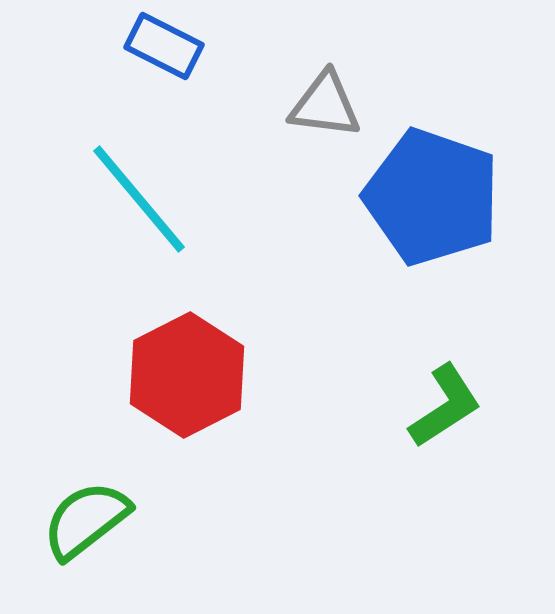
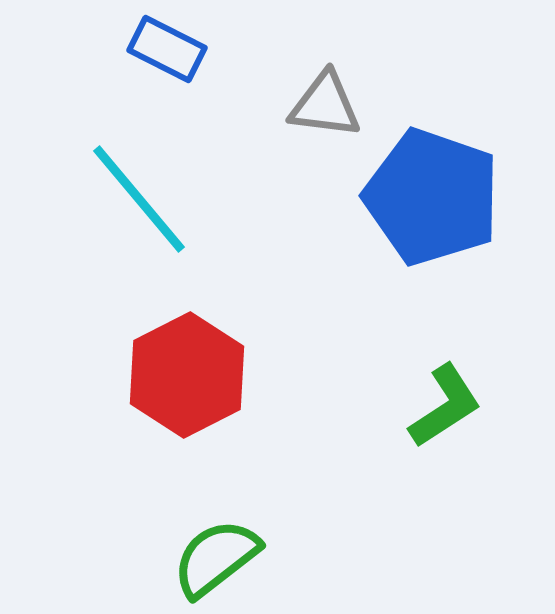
blue rectangle: moved 3 px right, 3 px down
green semicircle: moved 130 px right, 38 px down
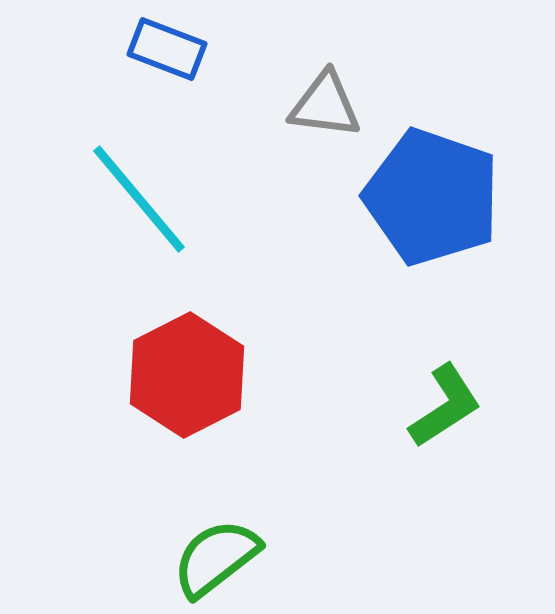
blue rectangle: rotated 6 degrees counterclockwise
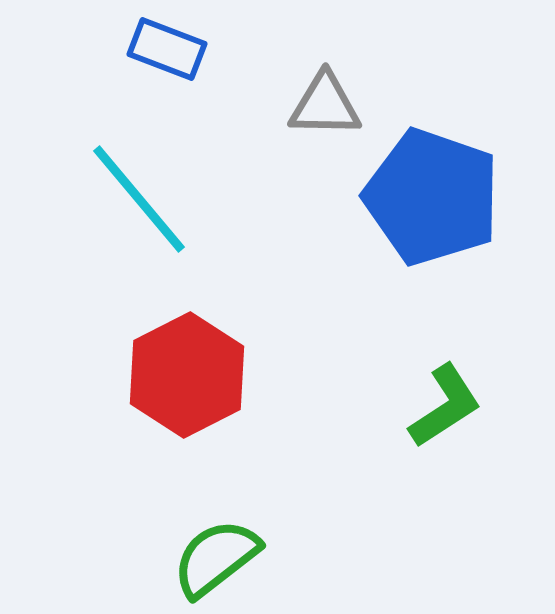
gray triangle: rotated 6 degrees counterclockwise
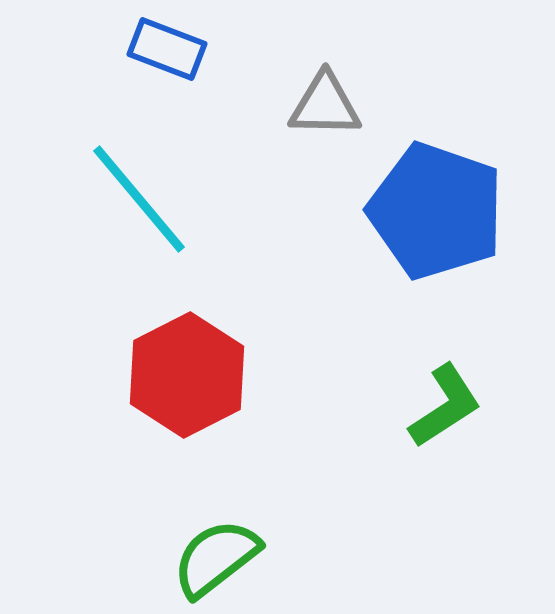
blue pentagon: moved 4 px right, 14 px down
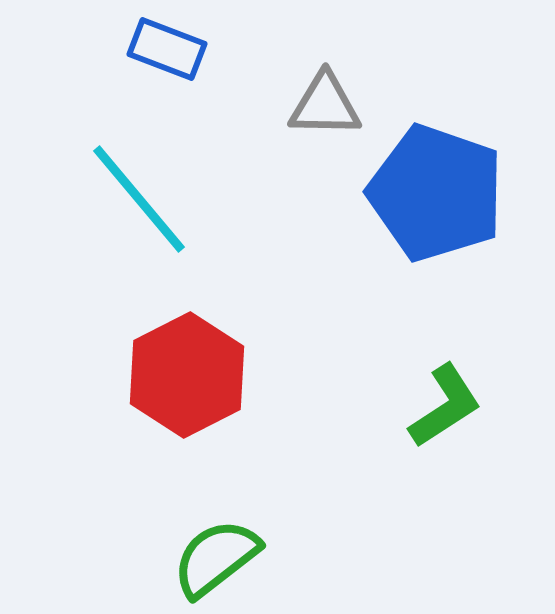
blue pentagon: moved 18 px up
